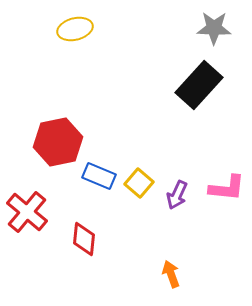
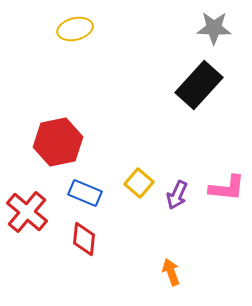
blue rectangle: moved 14 px left, 17 px down
orange arrow: moved 2 px up
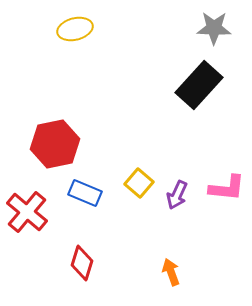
red hexagon: moved 3 px left, 2 px down
red diamond: moved 2 px left, 24 px down; rotated 12 degrees clockwise
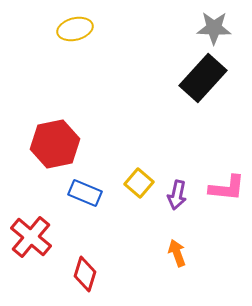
black rectangle: moved 4 px right, 7 px up
purple arrow: rotated 12 degrees counterclockwise
red cross: moved 4 px right, 25 px down
red diamond: moved 3 px right, 11 px down
orange arrow: moved 6 px right, 19 px up
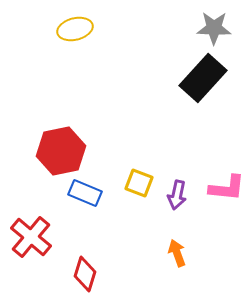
red hexagon: moved 6 px right, 7 px down
yellow square: rotated 20 degrees counterclockwise
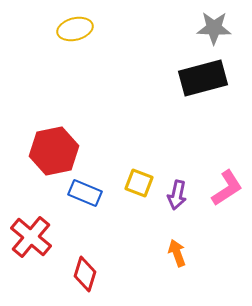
black rectangle: rotated 33 degrees clockwise
red hexagon: moved 7 px left
pink L-shape: rotated 39 degrees counterclockwise
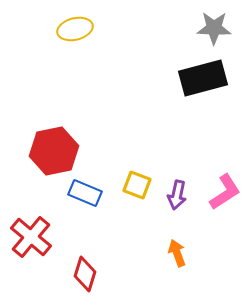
yellow square: moved 2 px left, 2 px down
pink L-shape: moved 2 px left, 4 px down
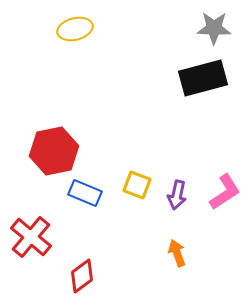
red diamond: moved 3 px left, 2 px down; rotated 36 degrees clockwise
